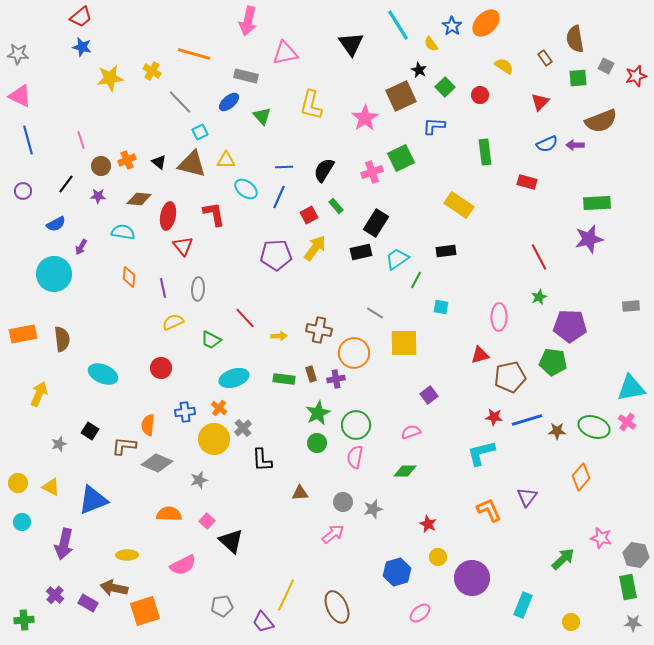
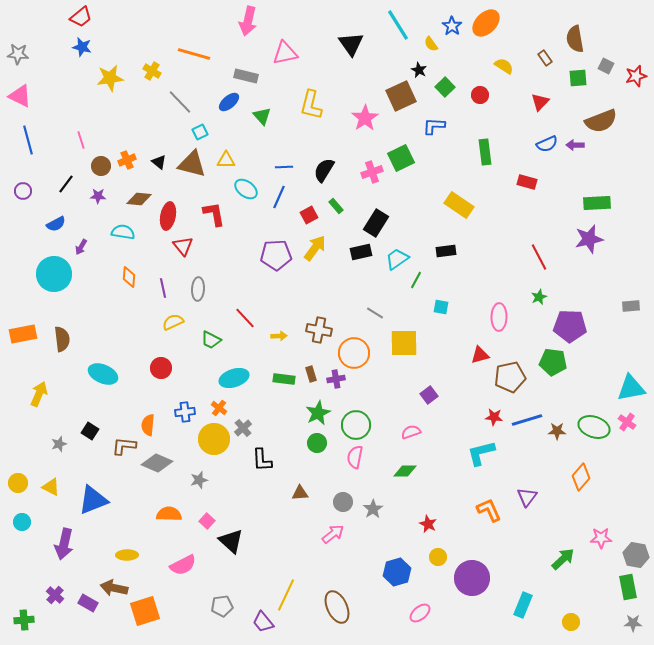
gray star at (373, 509): rotated 18 degrees counterclockwise
pink star at (601, 538): rotated 15 degrees counterclockwise
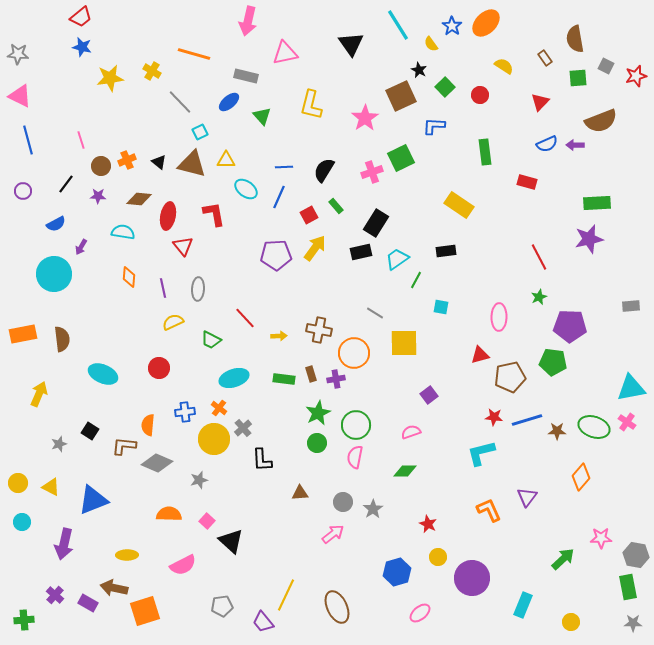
red circle at (161, 368): moved 2 px left
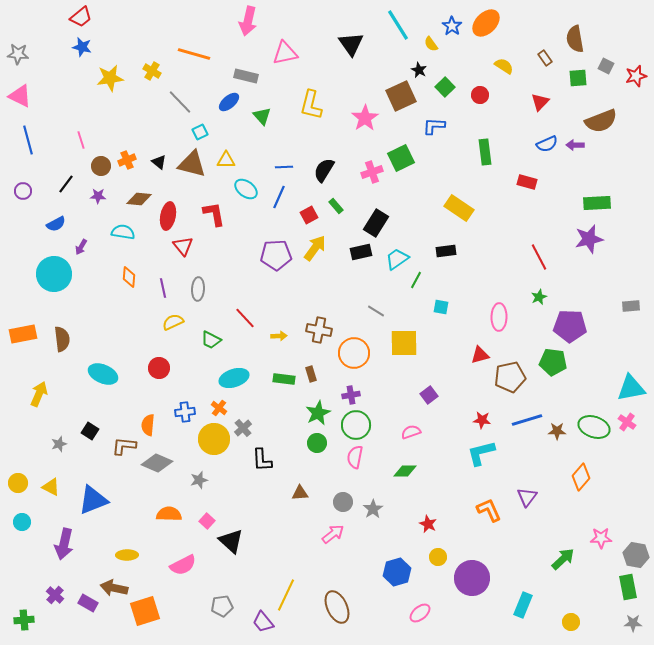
yellow rectangle at (459, 205): moved 3 px down
gray line at (375, 313): moved 1 px right, 2 px up
purple cross at (336, 379): moved 15 px right, 16 px down
red star at (494, 417): moved 12 px left, 3 px down
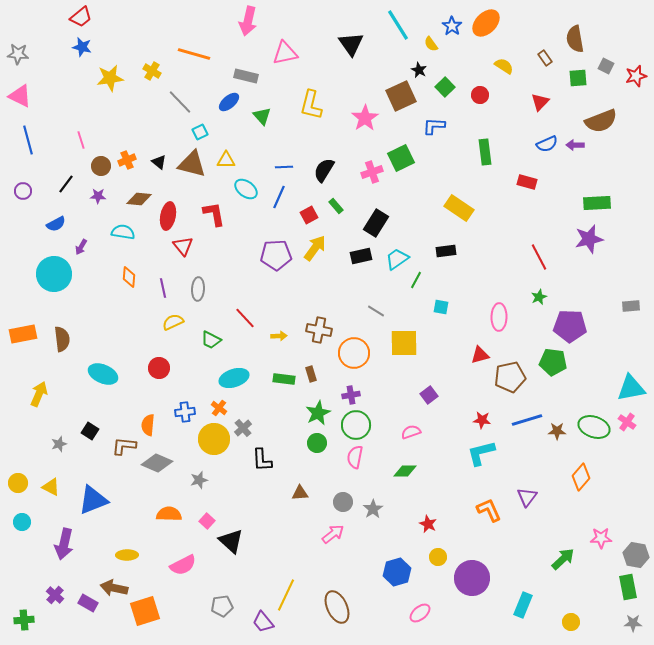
black rectangle at (361, 252): moved 4 px down
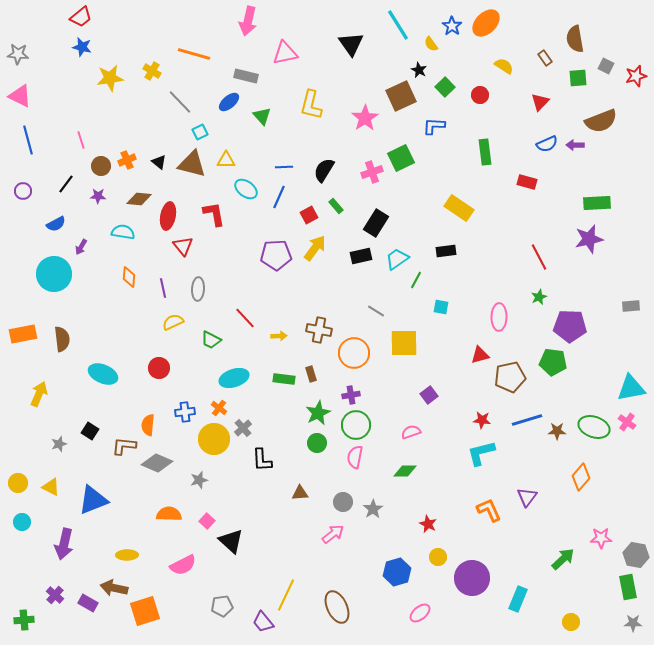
cyan rectangle at (523, 605): moved 5 px left, 6 px up
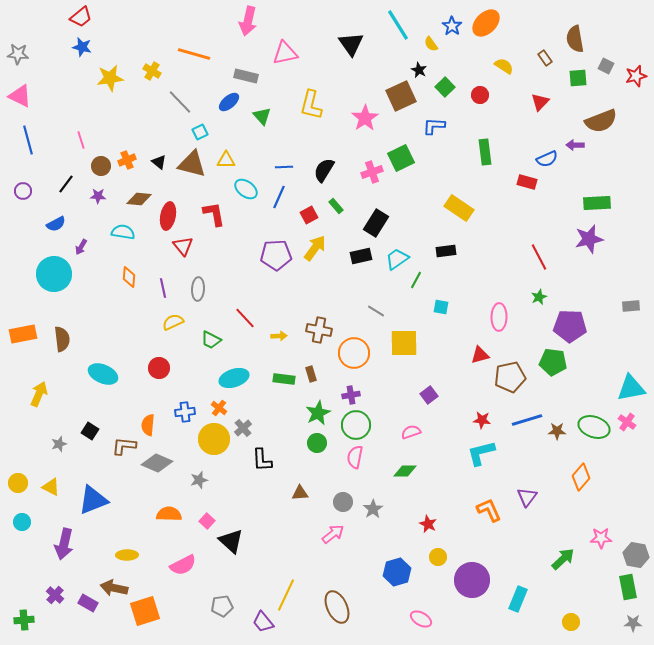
blue semicircle at (547, 144): moved 15 px down
purple circle at (472, 578): moved 2 px down
pink ellipse at (420, 613): moved 1 px right, 6 px down; rotated 70 degrees clockwise
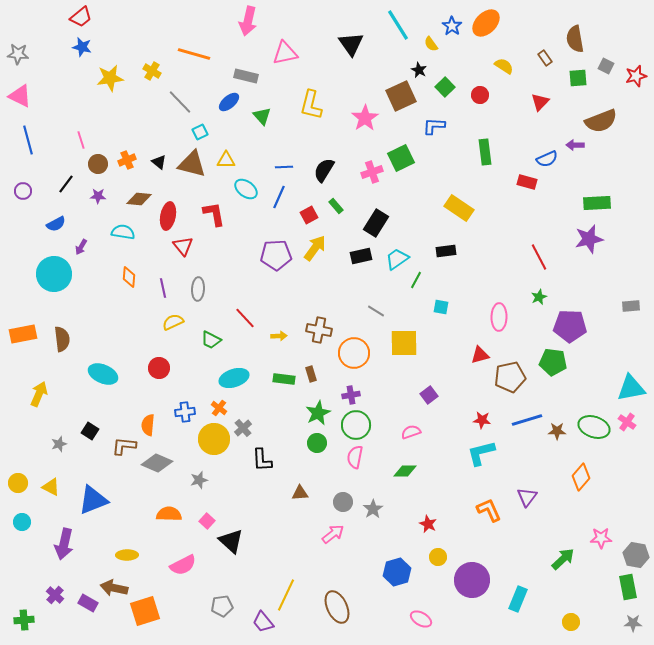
brown circle at (101, 166): moved 3 px left, 2 px up
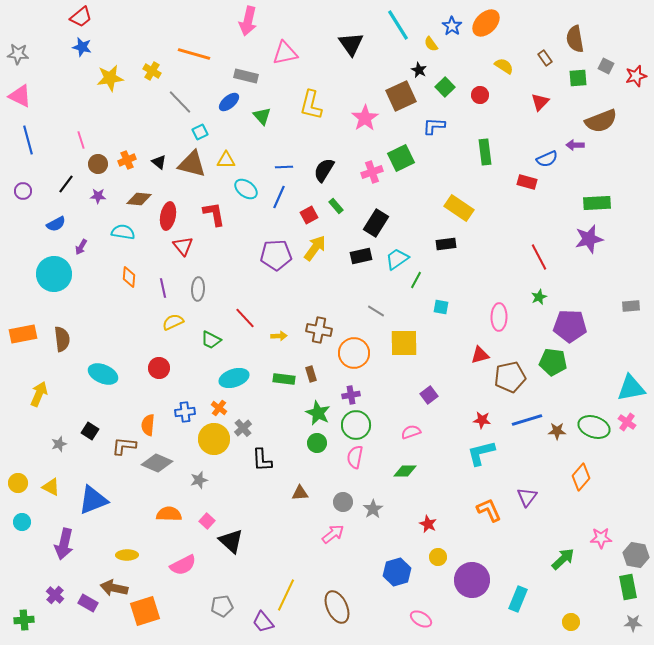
black rectangle at (446, 251): moved 7 px up
green star at (318, 413): rotated 20 degrees counterclockwise
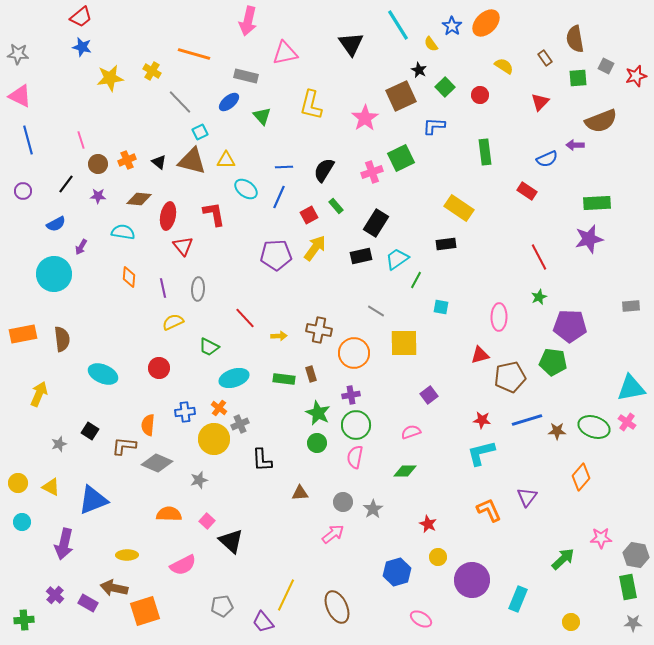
brown triangle at (192, 164): moved 3 px up
red rectangle at (527, 182): moved 9 px down; rotated 18 degrees clockwise
green trapezoid at (211, 340): moved 2 px left, 7 px down
gray cross at (243, 428): moved 3 px left, 4 px up; rotated 18 degrees clockwise
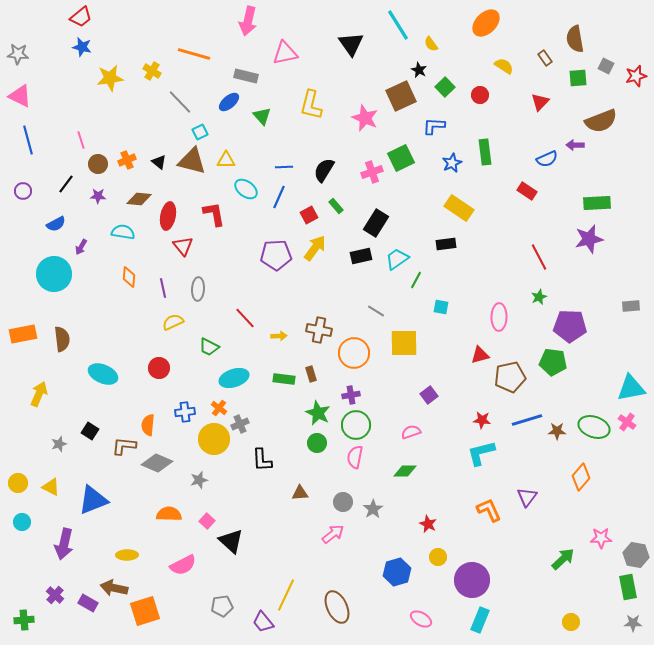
blue star at (452, 26): moved 137 px down; rotated 12 degrees clockwise
pink star at (365, 118): rotated 16 degrees counterclockwise
cyan rectangle at (518, 599): moved 38 px left, 21 px down
